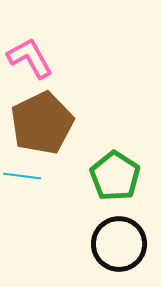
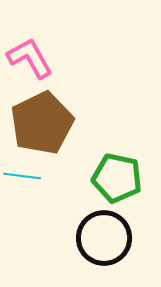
green pentagon: moved 2 px right, 2 px down; rotated 21 degrees counterclockwise
black circle: moved 15 px left, 6 px up
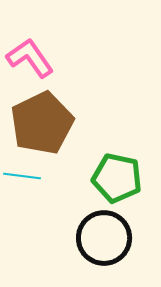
pink L-shape: rotated 6 degrees counterclockwise
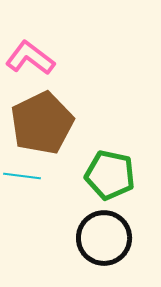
pink L-shape: rotated 18 degrees counterclockwise
green pentagon: moved 7 px left, 3 px up
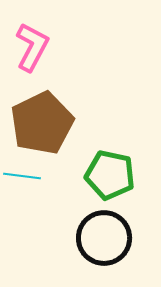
pink L-shape: moved 2 px right, 11 px up; rotated 81 degrees clockwise
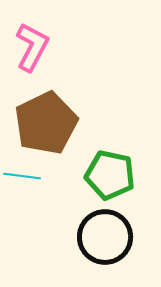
brown pentagon: moved 4 px right
black circle: moved 1 px right, 1 px up
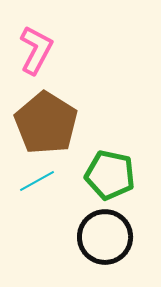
pink L-shape: moved 4 px right, 3 px down
brown pentagon: rotated 14 degrees counterclockwise
cyan line: moved 15 px right, 5 px down; rotated 36 degrees counterclockwise
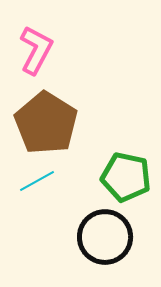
green pentagon: moved 16 px right, 2 px down
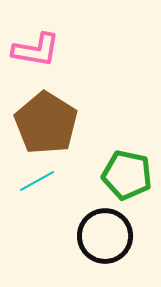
pink L-shape: rotated 72 degrees clockwise
green pentagon: moved 1 px right, 2 px up
black circle: moved 1 px up
